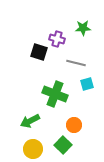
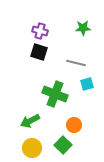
purple cross: moved 17 px left, 8 px up
yellow circle: moved 1 px left, 1 px up
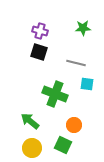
cyan square: rotated 24 degrees clockwise
green arrow: rotated 66 degrees clockwise
green square: rotated 18 degrees counterclockwise
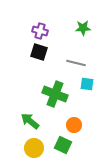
yellow circle: moved 2 px right
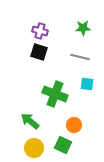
gray line: moved 4 px right, 6 px up
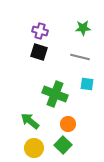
orange circle: moved 6 px left, 1 px up
green square: rotated 18 degrees clockwise
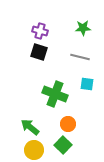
green arrow: moved 6 px down
yellow circle: moved 2 px down
